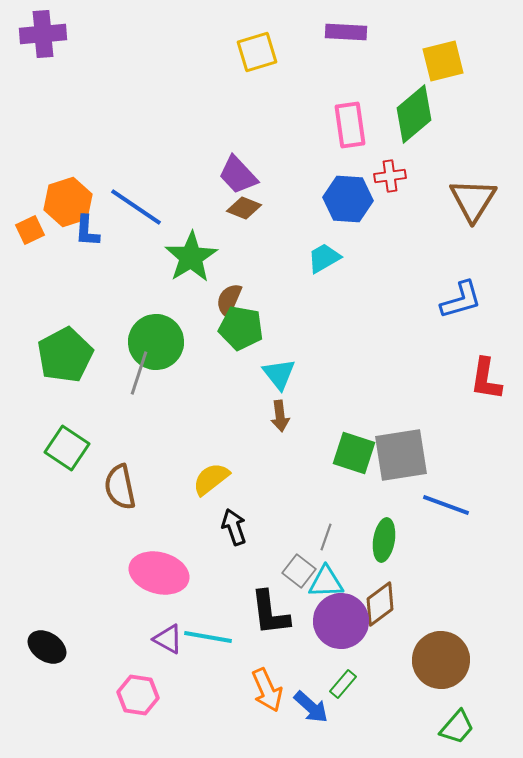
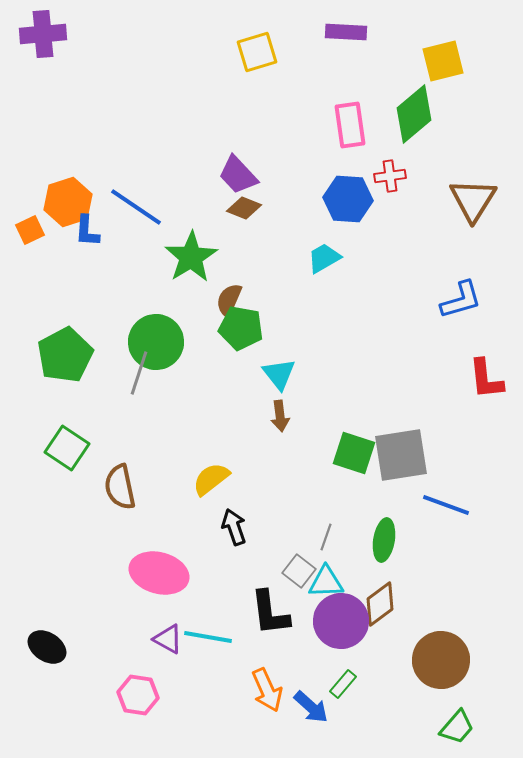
red L-shape at (486, 379): rotated 15 degrees counterclockwise
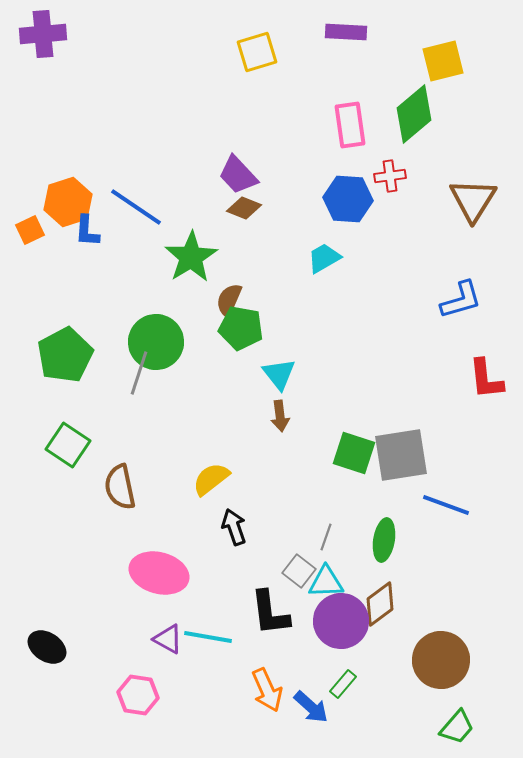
green square at (67, 448): moved 1 px right, 3 px up
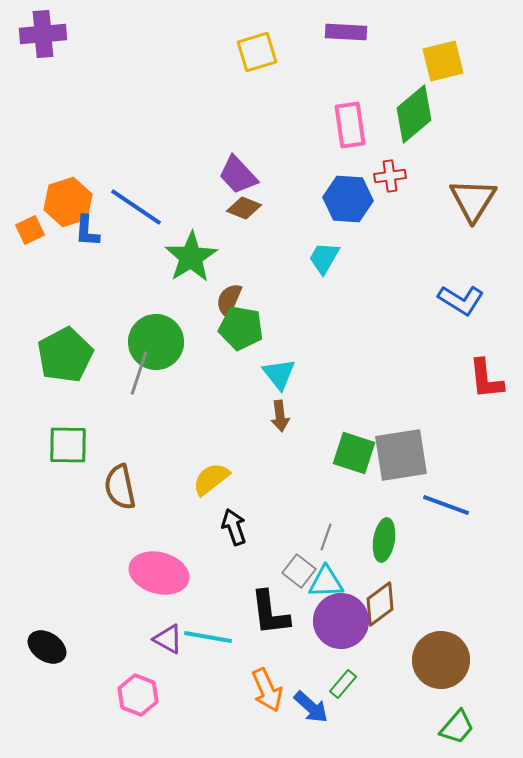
cyan trapezoid at (324, 258): rotated 30 degrees counterclockwise
blue L-shape at (461, 300): rotated 48 degrees clockwise
green square at (68, 445): rotated 33 degrees counterclockwise
pink hexagon at (138, 695): rotated 12 degrees clockwise
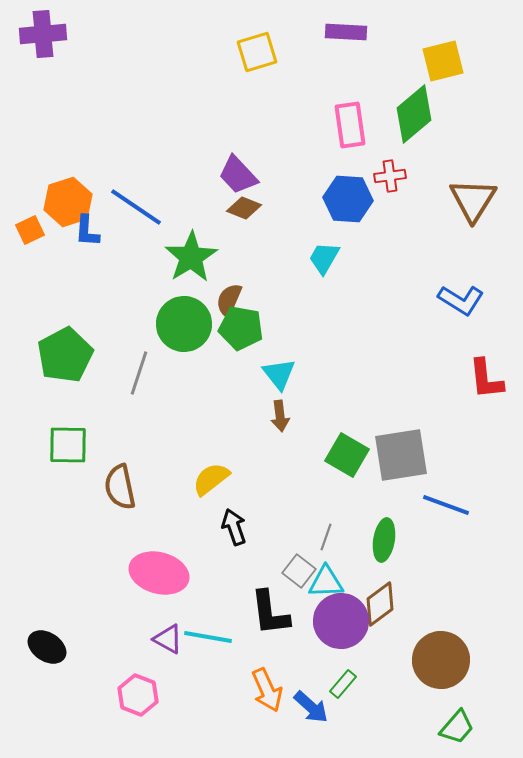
green circle at (156, 342): moved 28 px right, 18 px up
green square at (354, 453): moved 7 px left, 2 px down; rotated 12 degrees clockwise
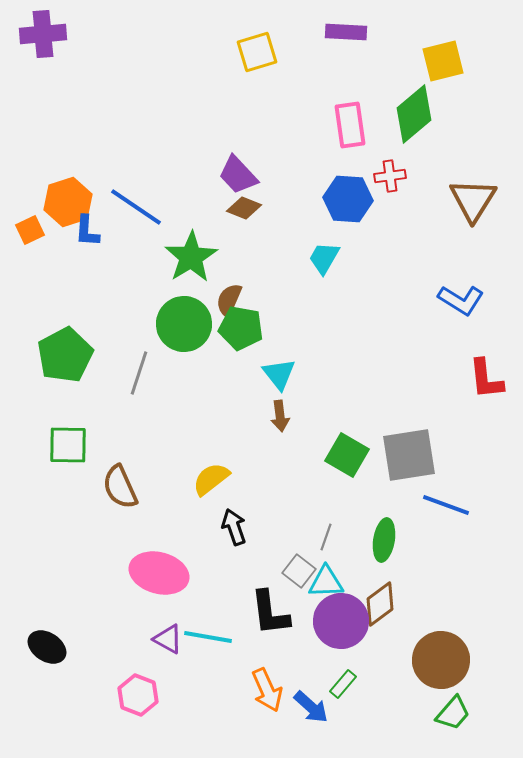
gray square at (401, 455): moved 8 px right
brown semicircle at (120, 487): rotated 12 degrees counterclockwise
green trapezoid at (457, 727): moved 4 px left, 14 px up
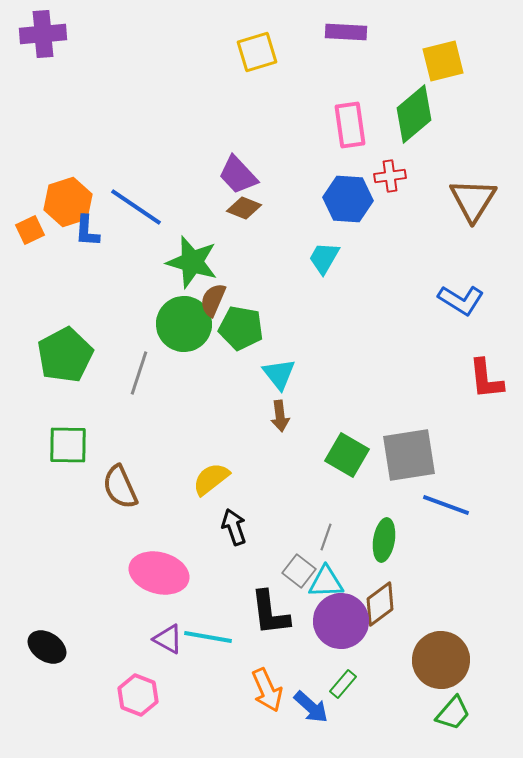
green star at (191, 257): moved 1 px right, 5 px down; rotated 24 degrees counterclockwise
brown semicircle at (229, 300): moved 16 px left
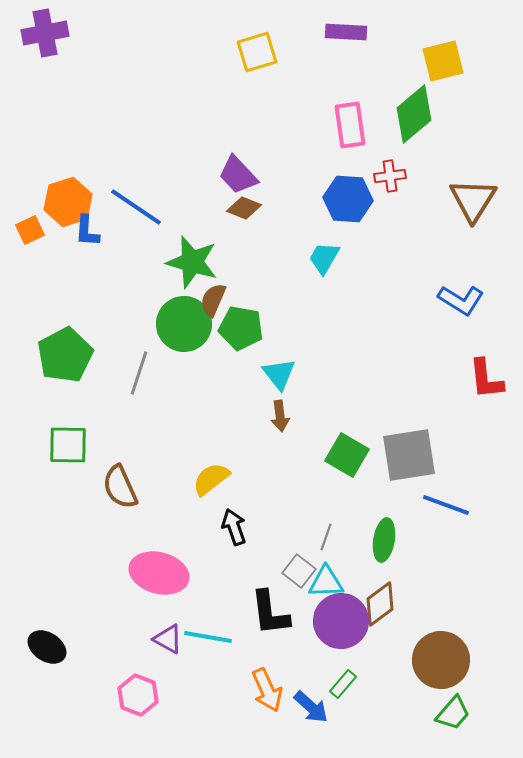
purple cross at (43, 34): moved 2 px right, 1 px up; rotated 6 degrees counterclockwise
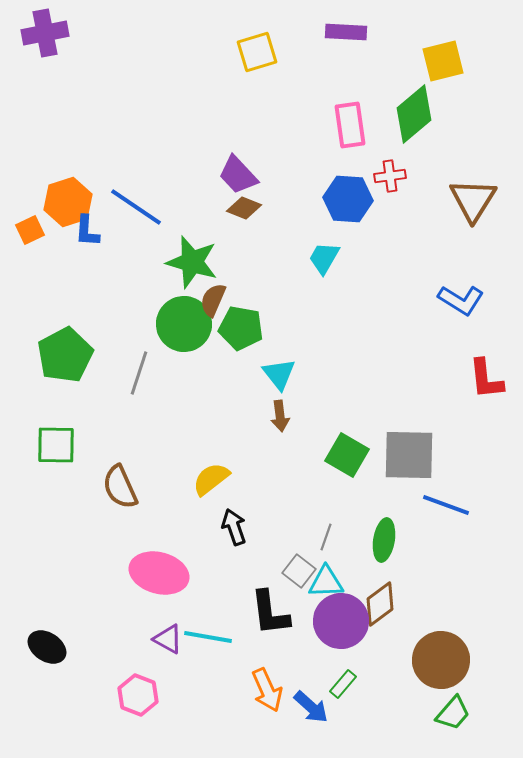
green square at (68, 445): moved 12 px left
gray square at (409, 455): rotated 10 degrees clockwise
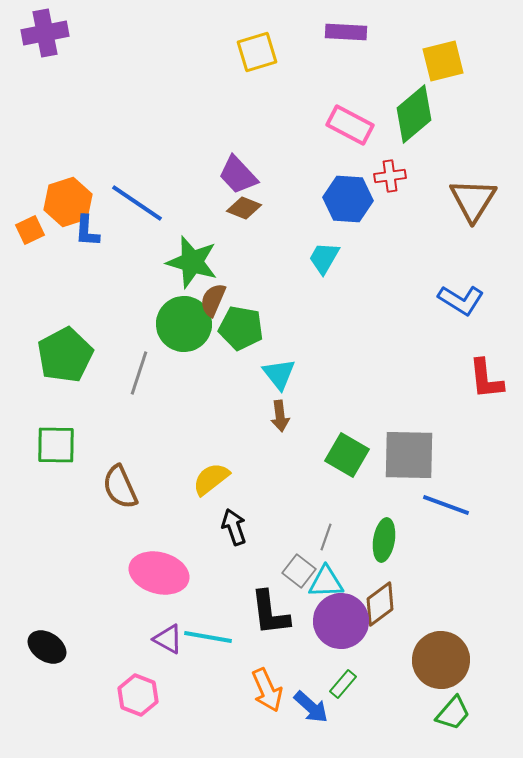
pink rectangle at (350, 125): rotated 54 degrees counterclockwise
blue line at (136, 207): moved 1 px right, 4 px up
